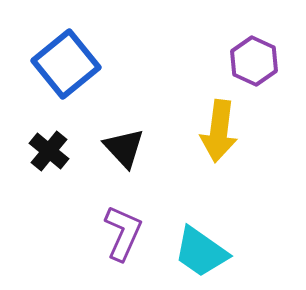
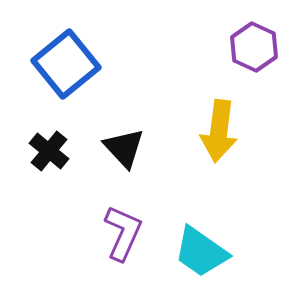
purple hexagon: moved 14 px up
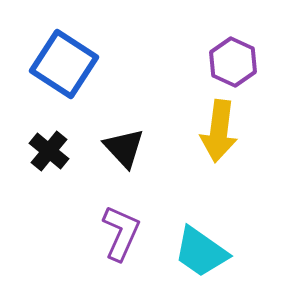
purple hexagon: moved 21 px left, 15 px down
blue square: moved 2 px left; rotated 18 degrees counterclockwise
purple L-shape: moved 2 px left
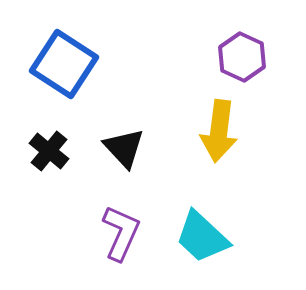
purple hexagon: moved 9 px right, 5 px up
cyan trapezoid: moved 1 px right, 15 px up; rotated 8 degrees clockwise
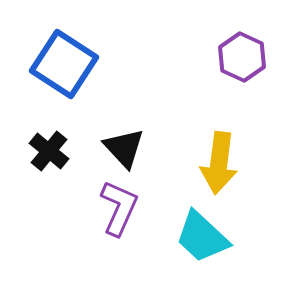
yellow arrow: moved 32 px down
purple L-shape: moved 2 px left, 25 px up
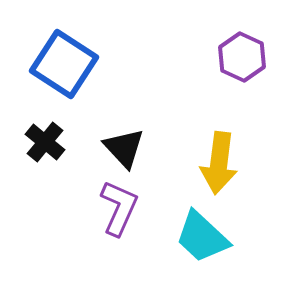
black cross: moved 4 px left, 9 px up
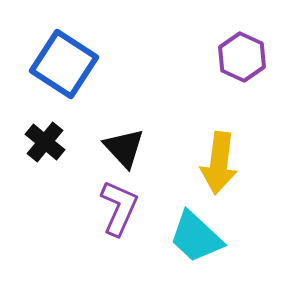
cyan trapezoid: moved 6 px left
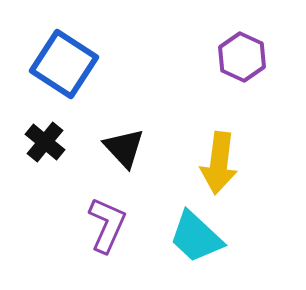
purple L-shape: moved 12 px left, 17 px down
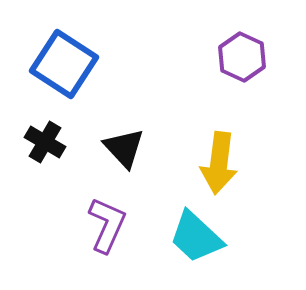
black cross: rotated 9 degrees counterclockwise
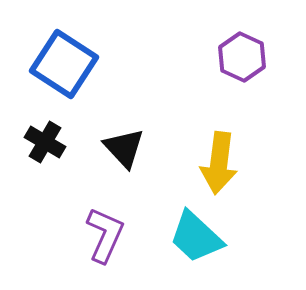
purple L-shape: moved 2 px left, 10 px down
